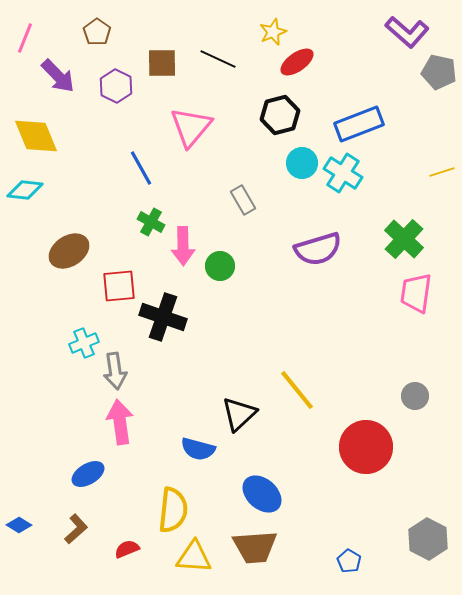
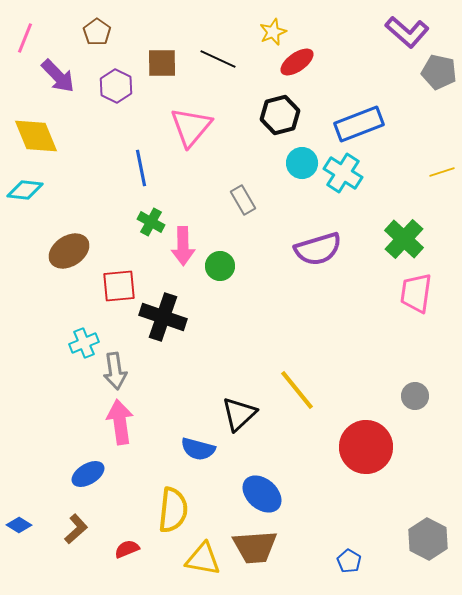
blue line at (141, 168): rotated 18 degrees clockwise
yellow triangle at (194, 557): moved 9 px right, 2 px down; rotated 6 degrees clockwise
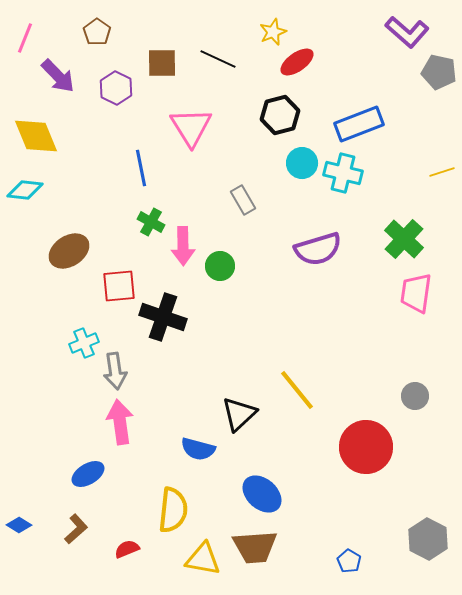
purple hexagon at (116, 86): moved 2 px down
pink triangle at (191, 127): rotated 12 degrees counterclockwise
cyan cross at (343, 173): rotated 18 degrees counterclockwise
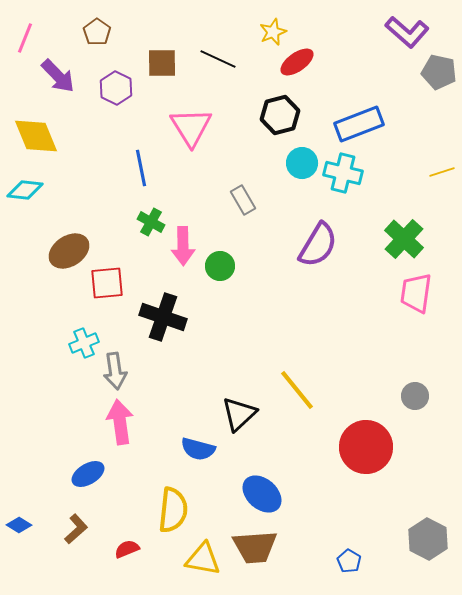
purple semicircle at (318, 249): moved 4 px up; rotated 42 degrees counterclockwise
red square at (119, 286): moved 12 px left, 3 px up
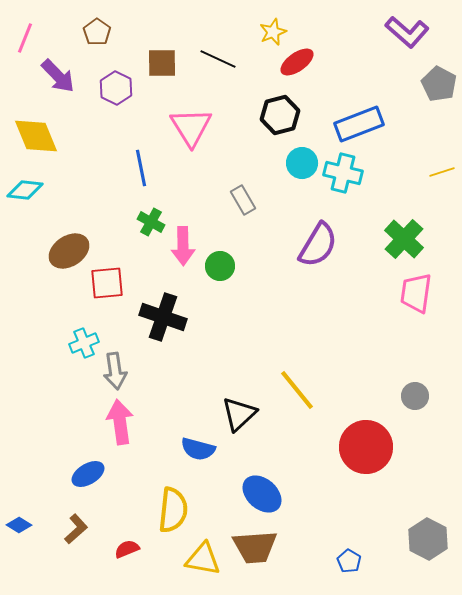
gray pentagon at (439, 72): moved 12 px down; rotated 16 degrees clockwise
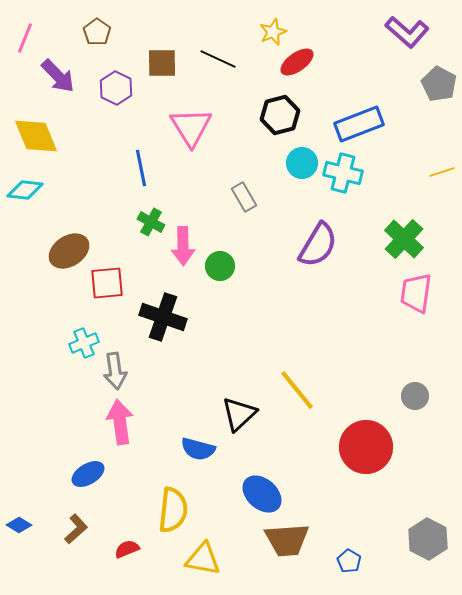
gray rectangle at (243, 200): moved 1 px right, 3 px up
brown trapezoid at (255, 547): moved 32 px right, 7 px up
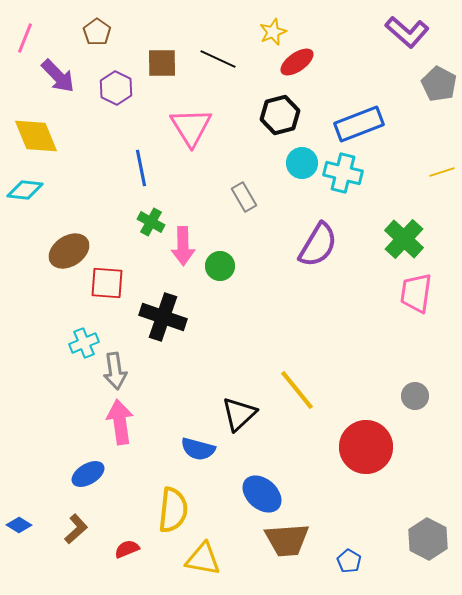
red square at (107, 283): rotated 9 degrees clockwise
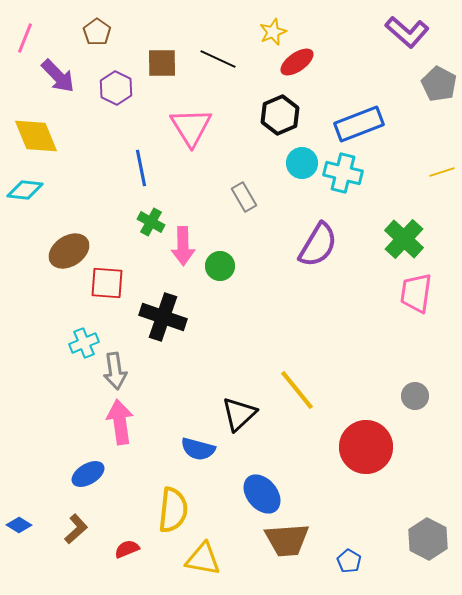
black hexagon at (280, 115): rotated 9 degrees counterclockwise
blue ellipse at (262, 494): rotated 9 degrees clockwise
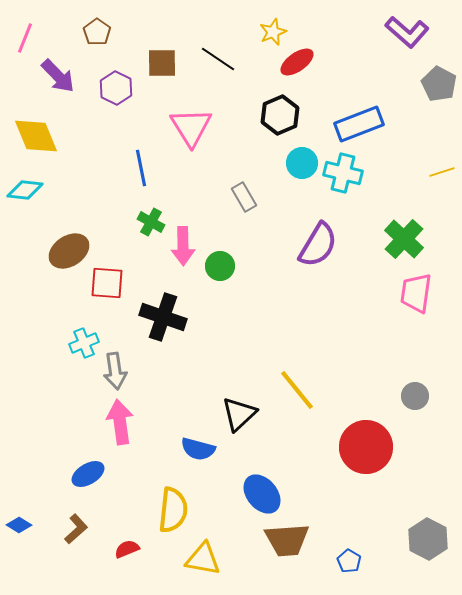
black line at (218, 59): rotated 9 degrees clockwise
